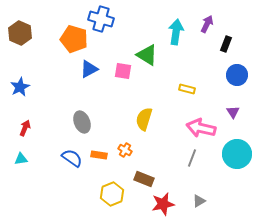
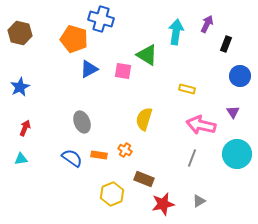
brown hexagon: rotated 10 degrees counterclockwise
blue circle: moved 3 px right, 1 px down
pink arrow: moved 3 px up
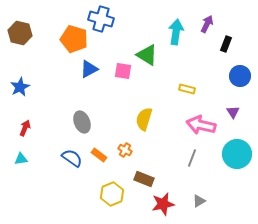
orange rectangle: rotated 28 degrees clockwise
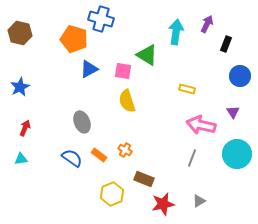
yellow semicircle: moved 17 px left, 18 px up; rotated 35 degrees counterclockwise
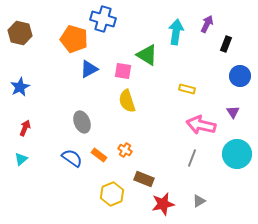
blue cross: moved 2 px right
cyan triangle: rotated 32 degrees counterclockwise
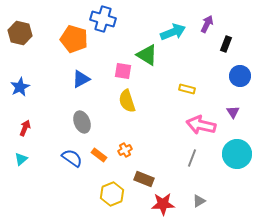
cyan arrow: moved 3 px left; rotated 60 degrees clockwise
blue triangle: moved 8 px left, 10 px down
orange cross: rotated 32 degrees clockwise
red star: rotated 10 degrees clockwise
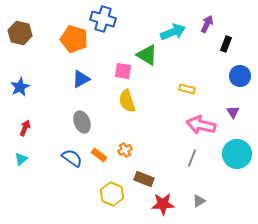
yellow hexagon: rotated 15 degrees counterclockwise
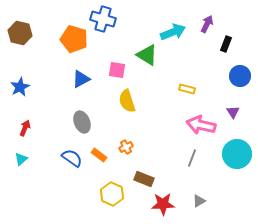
pink square: moved 6 px left, 1 px up
orange cross: moved 1 px right, 3 px up
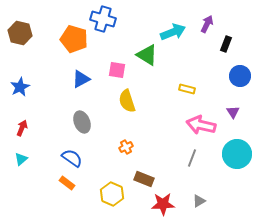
red arrow: moved 3 px left
orange rectangle: moved 32 px left, 28 px down
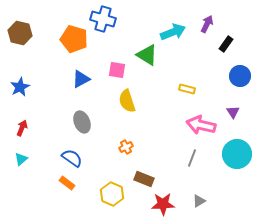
black rectangle: rotated 14 degrees clockwise
